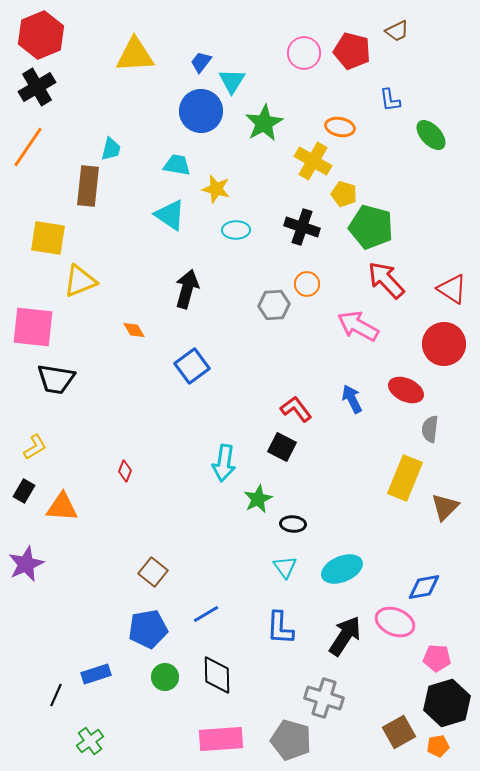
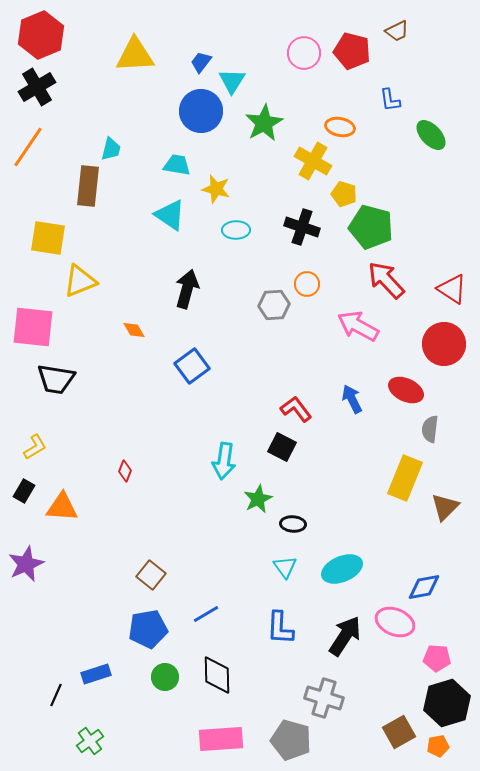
cyan arrow at (224, 463): moved 2 px up
brown square at (153, 572): moved 2 px left, 3 px down
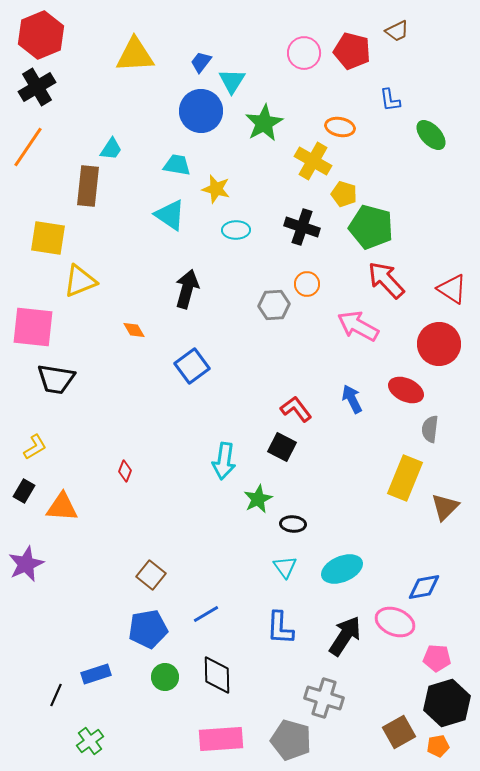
cyan trapezoid at (111, 149): rotated 20 degrees clockwise
red circle at (444, 344): moved 5 px left
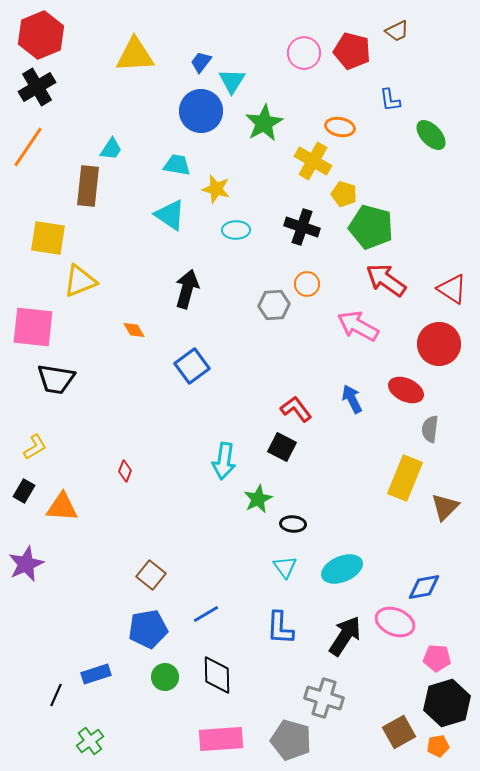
red arrow at (386, 280): rotated 12 degrees counterclockwise
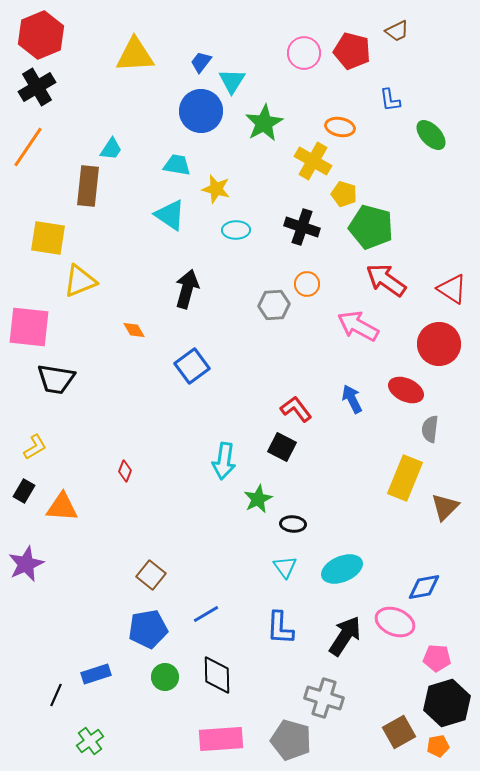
pink square at (33, 327): moved 4 px left
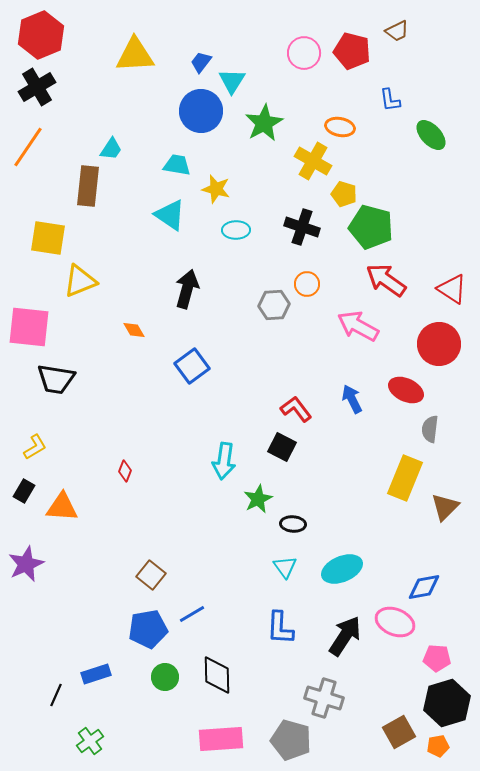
blue line at (206, 614): moved 14 px left
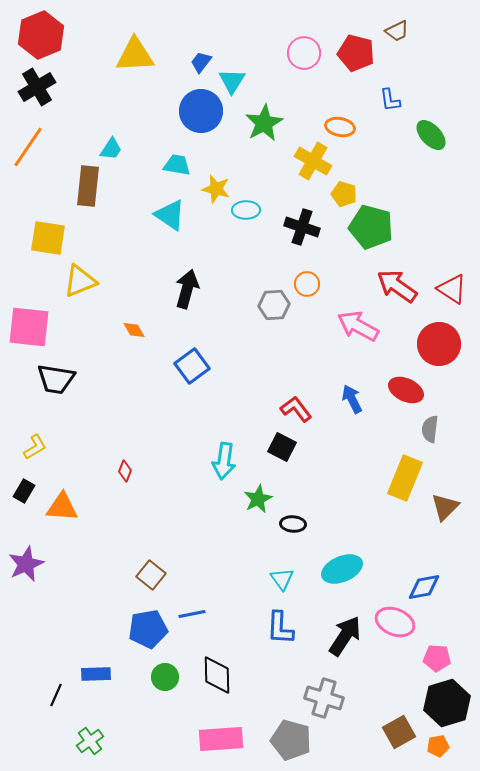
red pentagon at (352, 51): moved 4 px right, 2 px down
cyan ellipse at (236, 230): moved 10 px right, 20 px up
red arrow at (386, 280): moved 11 px right, 6 px down
cyan triangle at (285, 567): moved 3 px left, 12 px down
blue line at (192, 614): rotated 20 degrees clockwise
blue rectangle at (96, 674): rotated 16 degrees clockwise
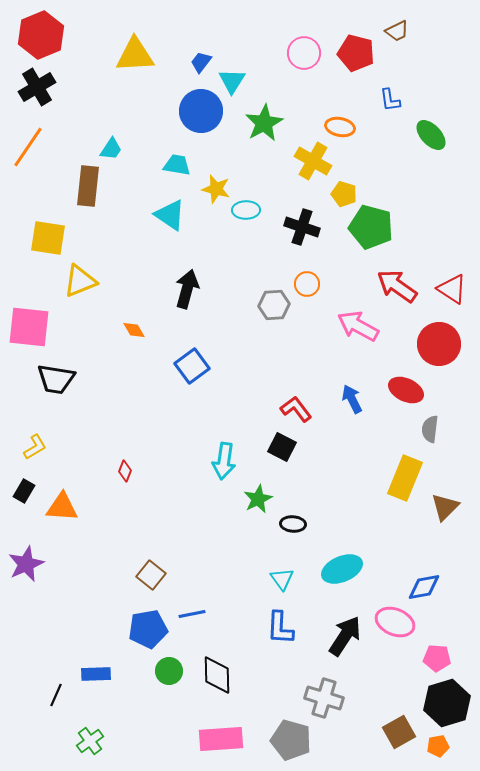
green circle at (165, 677): moved 4 px right, 6 px up
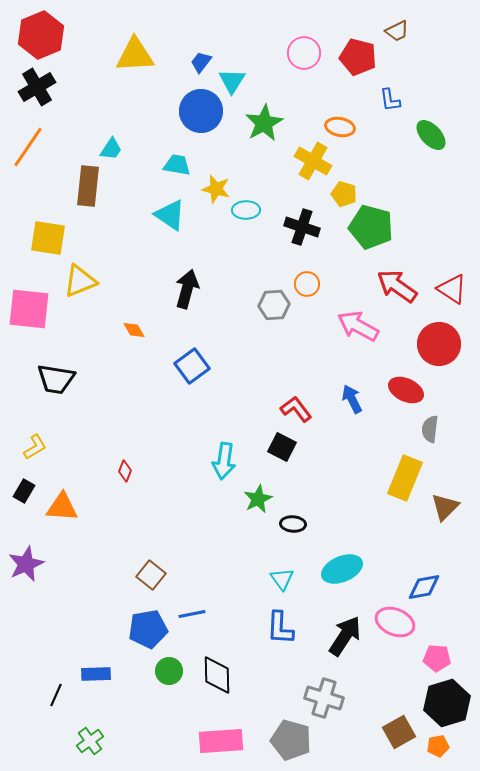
red pentagon at (356, 53): moved 2 px right, 4 px down
pink square at (29, 327): moved 18 px up
pink rectangle at (221, 739): moved 2 px down
